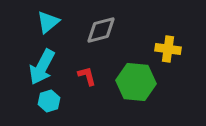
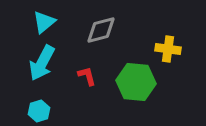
cyan triangle: moved 4 px left
cyan arrow: moved 4 px up
cyan hexagon: moved 10 px left, 10 px down
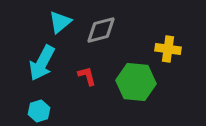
cyan triangle: moved 16 px right
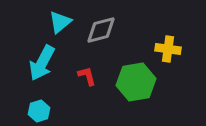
green hexagon: rotated 15 degrees counterclockwise
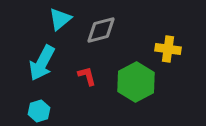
cyan triangle: moved 3 px up
green hexagon: rotated 18 degrees counterclockwise
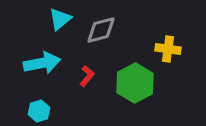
cyan arrow: rotated 129 degrees counterclockwise
red L-shape: rotated 55 degrees clockwise
green hexagon: moved 1 px left, 1 px down
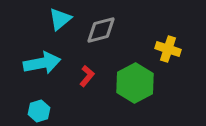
yellow cross: rotated 10 degrees clockwise
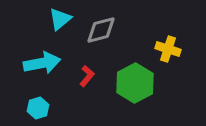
cyan hexagon: moved 1 px left, 3 px up
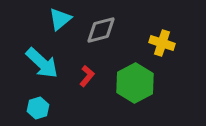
yellow cross: moved 6 px left, 6 px up
cyan arrow: rotated 54 degrees clockwise
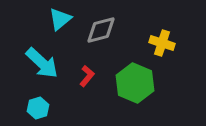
green hexagon: rotated 9 degrees counterclockwise
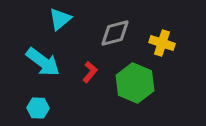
gray diamond: moved 14 px right, 3 px down
cyan arrow: moved 1 px right, 1 px up; rotated 6 degrees counterclockwise
red L-shape: moved 3 px right, 4 px up
cyan hexagon: rotated 20 degrees clockwise
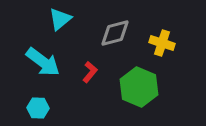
green hexagon: moved 4 px right, 4 px down
